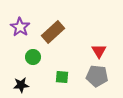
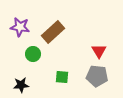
purple star: rotated 24 degrees counterclockwise
green circle: moved 3 px up
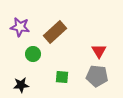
brown rectangle: moved 2 px right
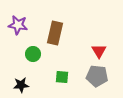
purple star: moved 2 px left, 2 px up
brown rectangle: moved 1 px down; rotated 35 degrees counterclockwise
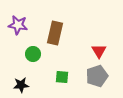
gray pentagon: rotated 25 degrees counterclockwise
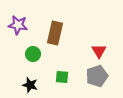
black star: moved 9 px right; rotated 21 degrees clockwise
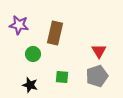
purple star: moved 1 px right
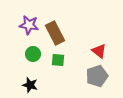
purple star: moved 10 px right
brown rectangle: rotated 40 degrees counterclockwise
red triangle: rotated 21 degrees counterclockwise
green square: moved 4 px left, 17 px up
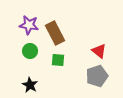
green circle: moved 3 px left, 3 px up
black star: rotated 14 degrees clockwise
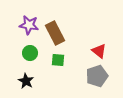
green circle: moved 2 px down
black star: moved 4 px left, 4 px up
